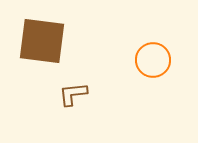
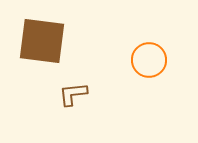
orange circle: moved 4 px left
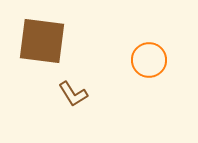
brown L-shape: rotated 116 degrees counterclockwise
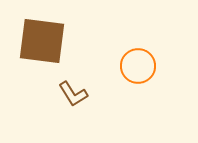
orange circle: moved 11 px left, 6 px down
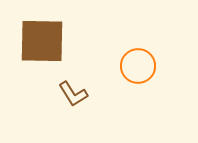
brown square: rotated 6 degrees counterclockwise
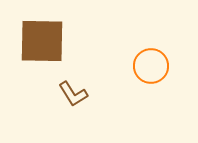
orange circle: moved 13 px right
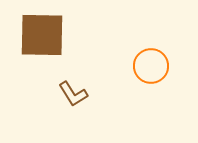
brown square: moved 6 px up
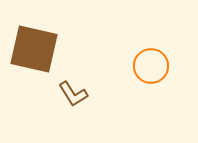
brown square: moved 8 px left, 14 px down; rotated 12 degrees clockwise
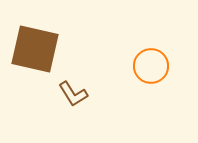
brown square: moved 1 px right
